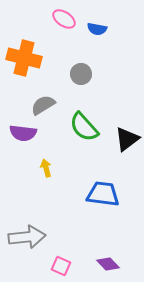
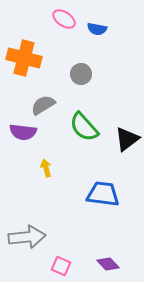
purple semicircle: moved 1 px up
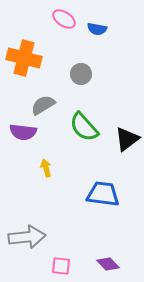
pink square: rotated 18 degrees counterclockwise
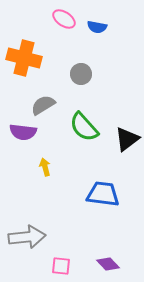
blue semicircle: moved 2 px up
yellow arrow: moved 1 px left, 1 px up
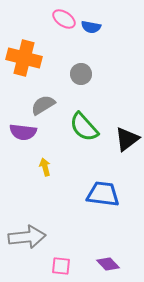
blue semicircle: moved 6 px left
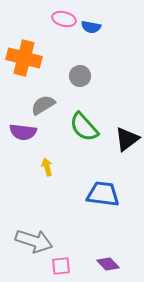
pink ellipse: rotated 20 degrees counterclockwise
gray circle: moved 1 px left, 2 px down
yellow arrow: moved 2 px right
gray arrow: moved 7 px right, 4 px down; rotated 24 degrees clockwise
pink square: rotated 12 degrees counterclockwise
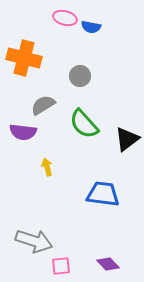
pink ellipse: moved 1 px right, 1 px up
green semicircle: moved 3 px up
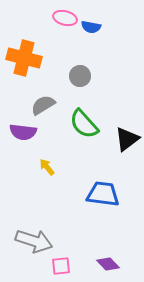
yellow arrow: rotated 24 degrees counterclockwise
